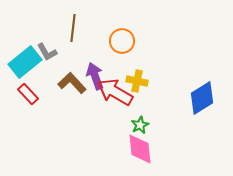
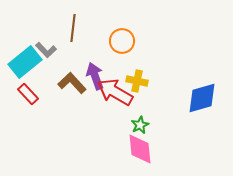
gray L-shape: moved 1 px left, 2 px up; rotated 15 degrees counterclockwise
blue diamond: rotated 16 degrees clockwise
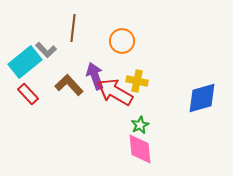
brown L-shape: moved 3 px left, 2 px down
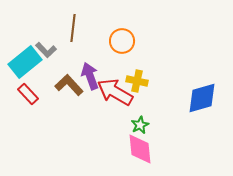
purple arrow: moved 5 px left
